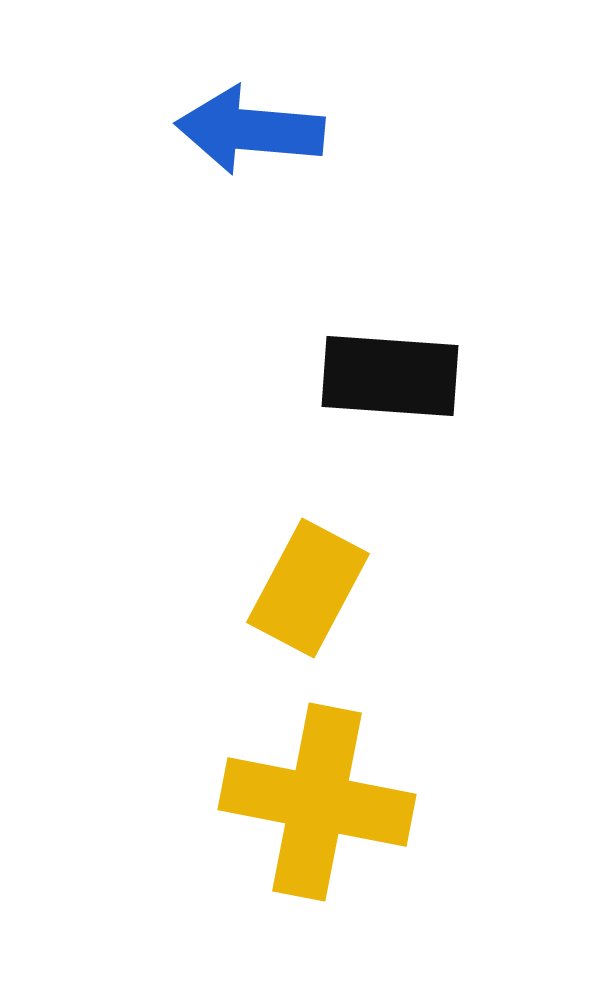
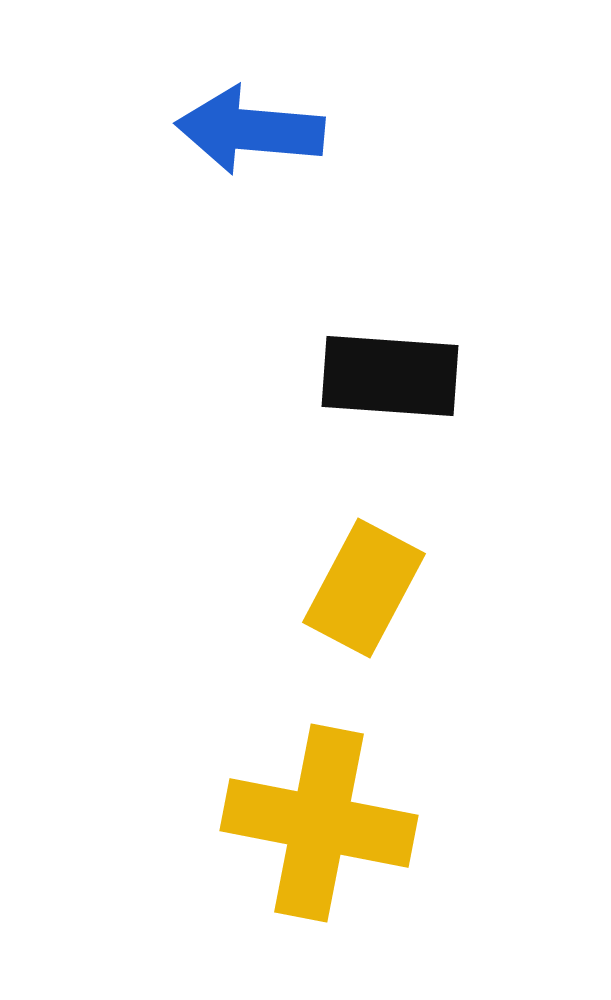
yellow rectangle: moved 56 px right
yellow cross: moved 2 px right, 21 px down
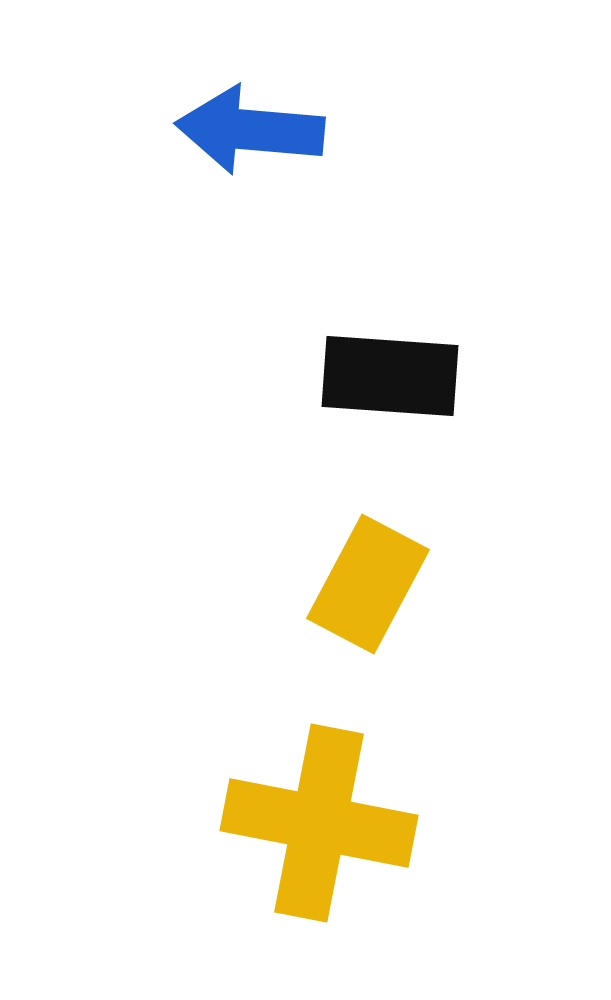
yellow rectangle: moved 4 px right, 4 px up
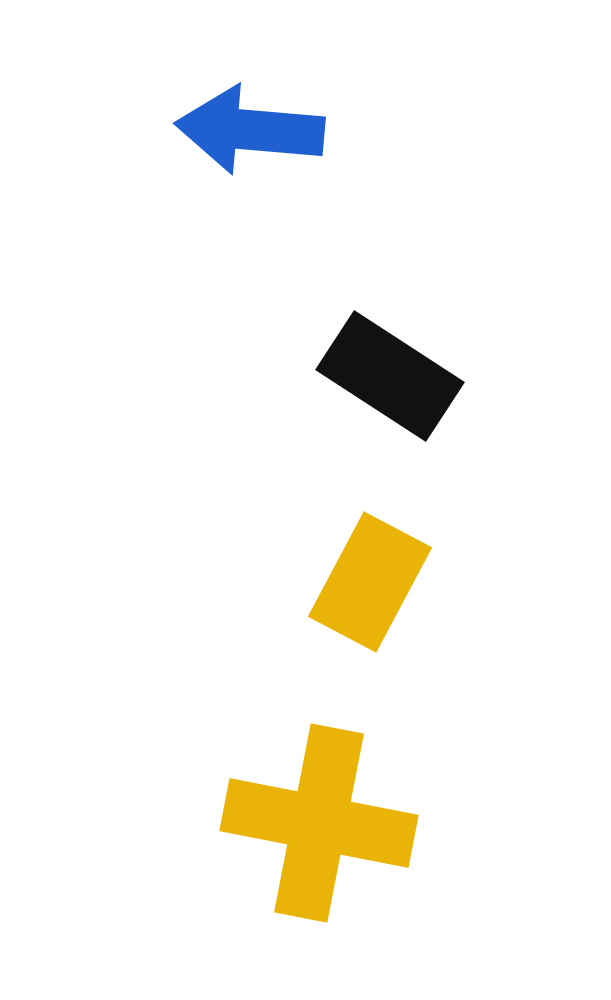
black rectangle: rotated 29 degrees clockwise
yellow rectangle: moved 2 px right, 2 px up
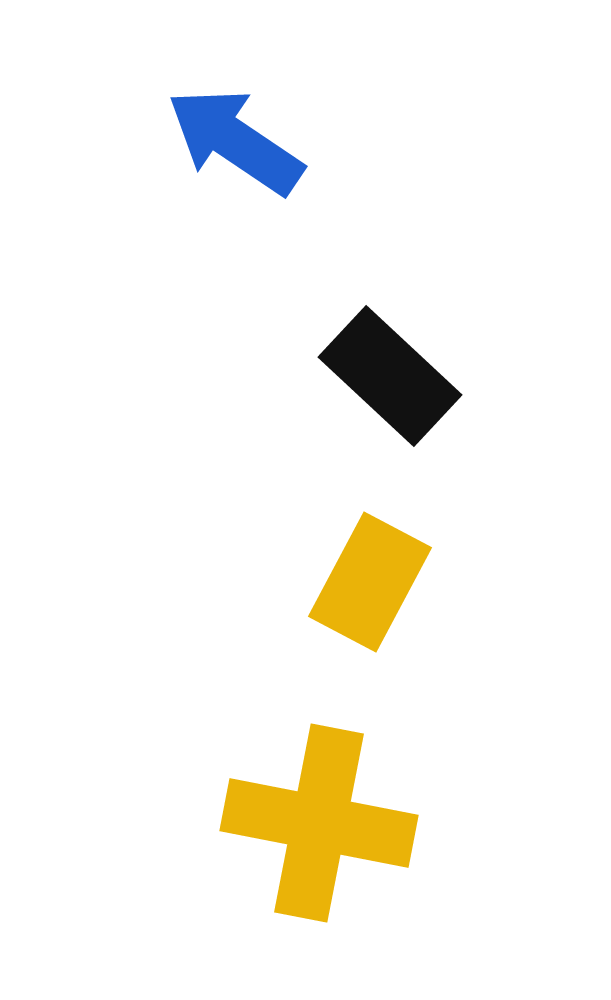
blue arrow: moved 15 px left, 11 px down; rotated 29 degrees clockwise
black rectangle: rotated 10 degrees clockwise
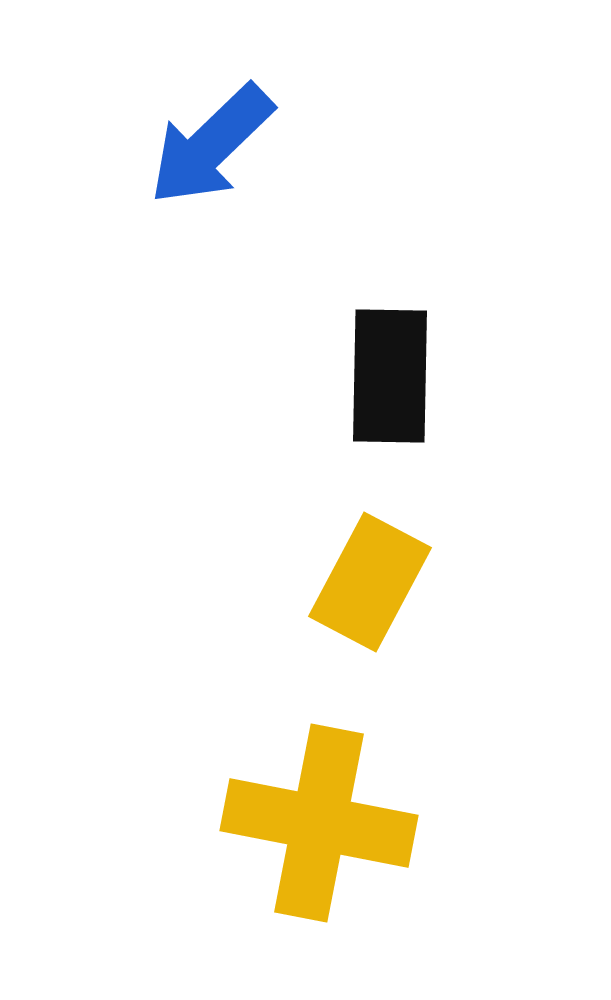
blue arrow: moved 24 px left, 4 px down; rotated 78 degrees counterclockwise
black rectangle: rotated 48 degrees clockwise
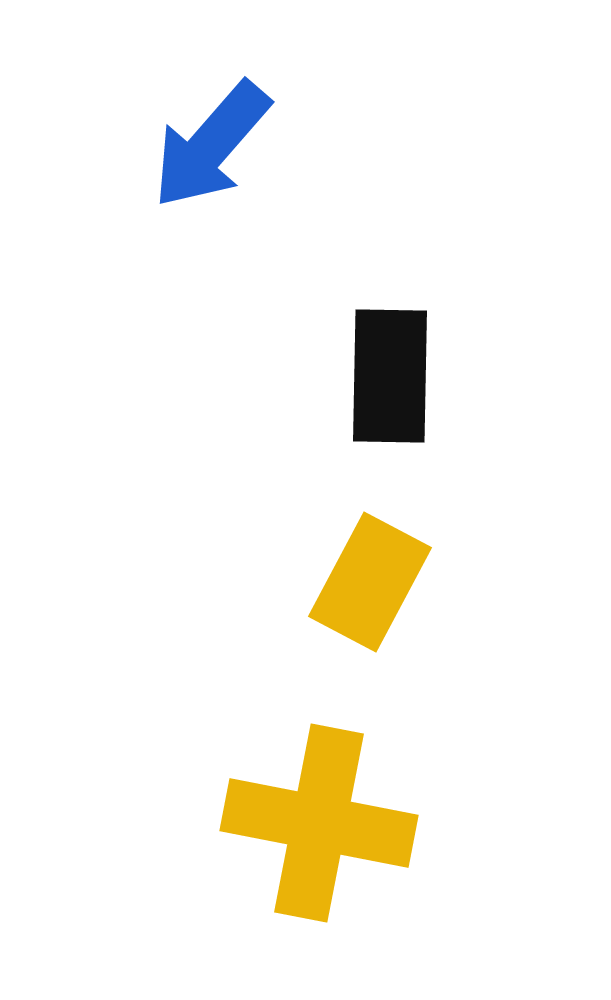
blue arrow: rotated 5 degrees counterclockwise
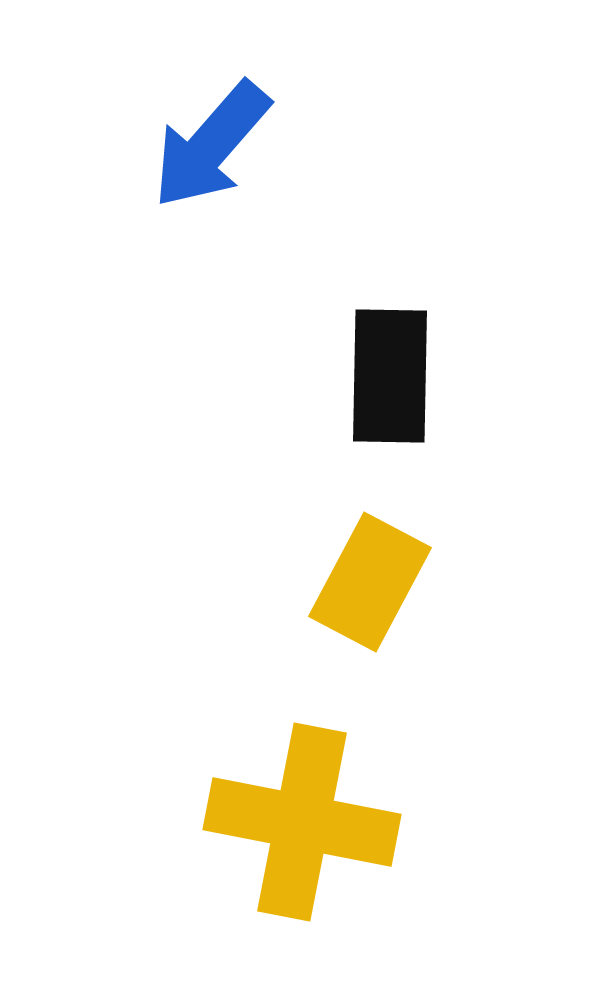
yellow cross: moved 17 px left, 1 px up
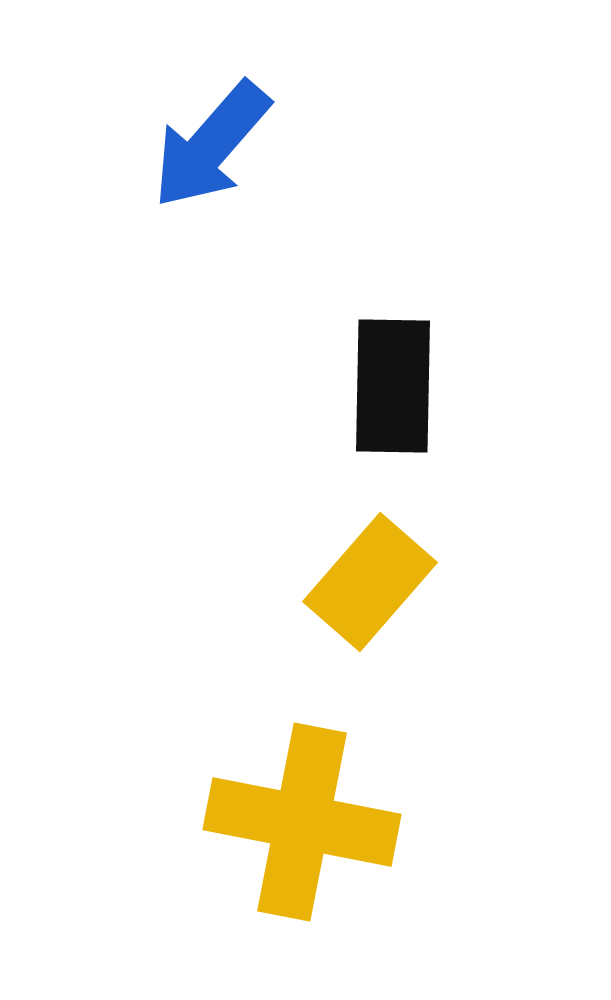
black rectangle: moved 3 px right, 10 px down
yellow rectangle: rotated 13 degrees clockwise
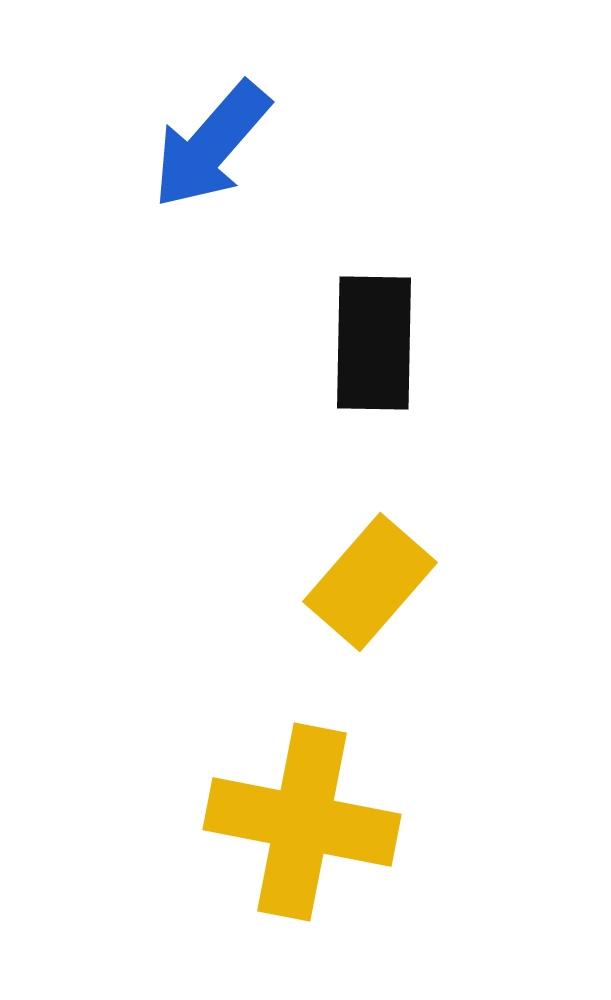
black rectangle: moved 19 px left, 43 px up
